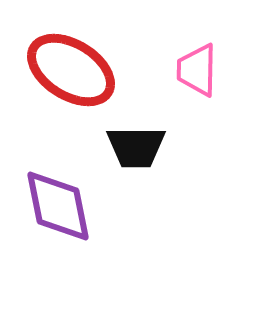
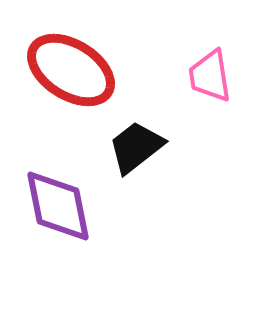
pink trapezoid: moved 13 px right, 6 px down; rotated 10 degrees counterclockwise
black trapezoid: rotated 142 degrees clockwise
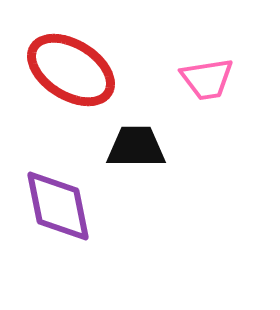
pink trapezoid: moved 3 px left, 3 px down; rotated 90 degrees counterclockwise
black trapezoid: rotated 38 degrees clockwise
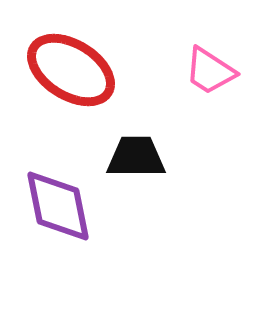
pink trapezoid: moved 3 px right, 8 px up; rotated 42 degrees clockwise
black trapezoid: moved 10 px down
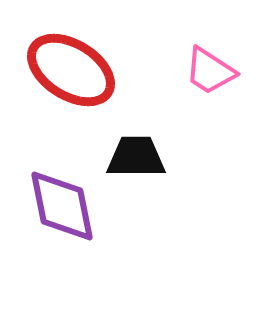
purple diamond: moved 4 px right
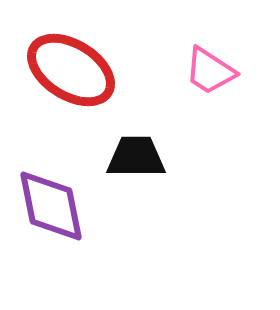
purple diamond: moved 11 px left
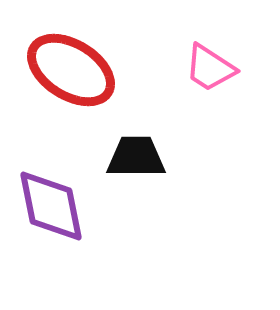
pink trapezoid: moved 3 px up
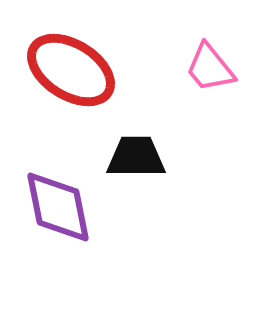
pink trapezoid: rotated 18 degrees clockwise
purple diamond: moved 7 px right, 1 px down
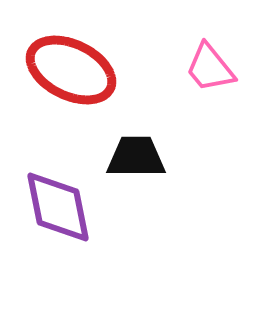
red ellipse: rotated 6 degrees counterclockwise
